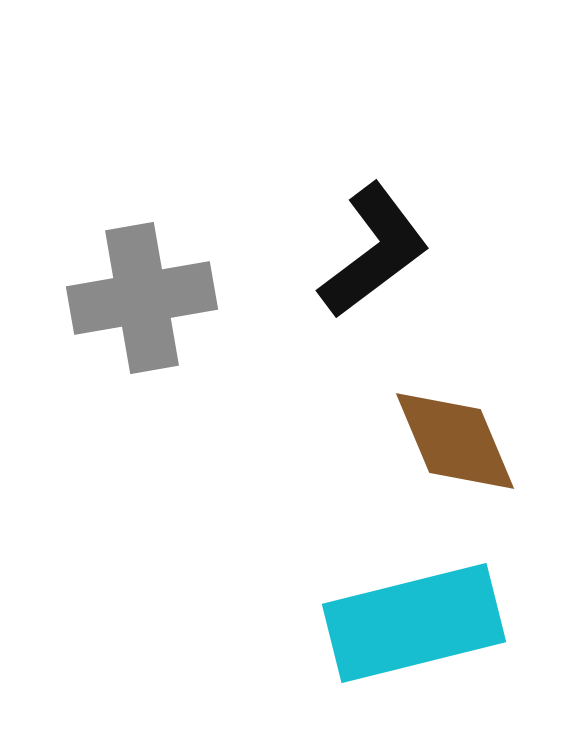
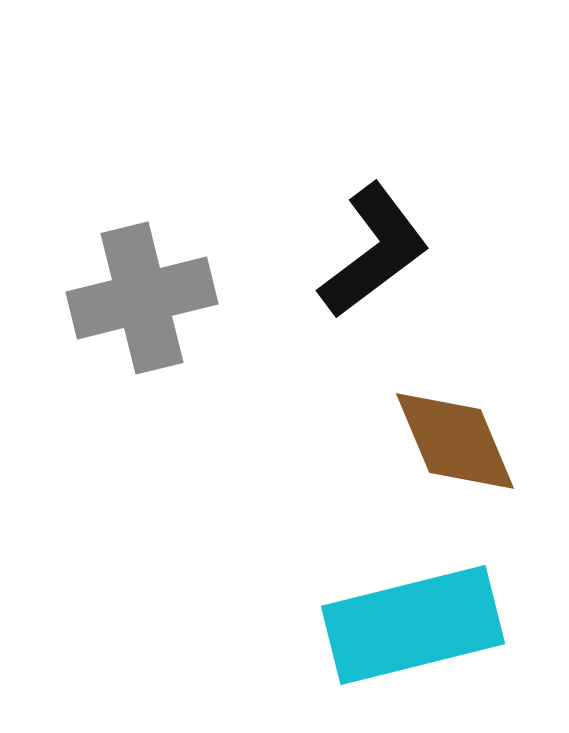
gray cross: rotated 4 degrees counterclockwise
cyan rectangle: moved 1 px left, 2 px down
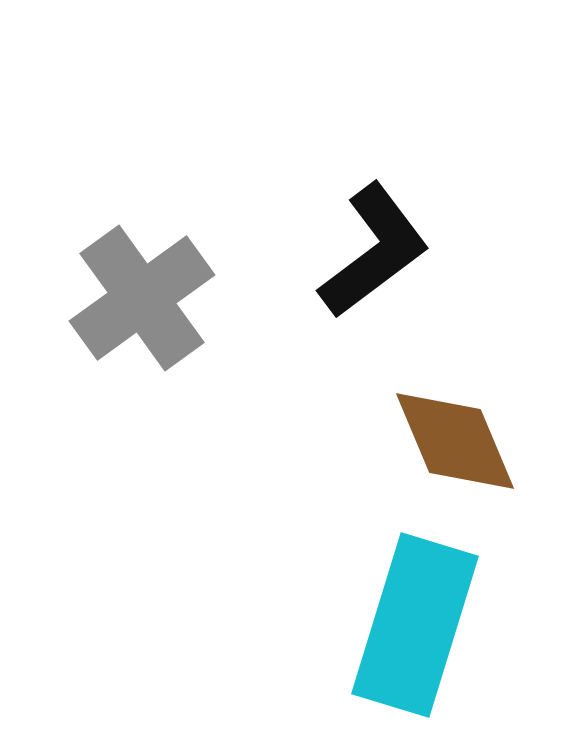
gray cross: rotated 22 degrees counterclockwise
cyan rectangle: moved 2 px right; rotated 59 degrees counterclockwise
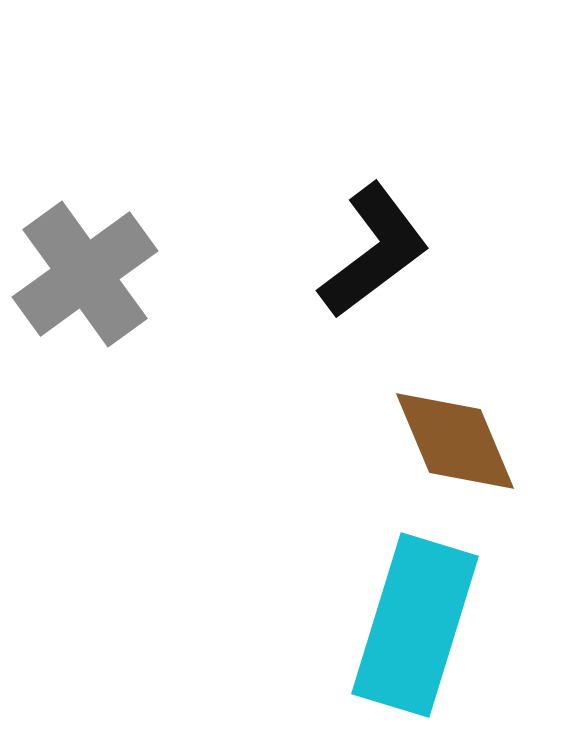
gray cross: moved 57 px left, 24 px up
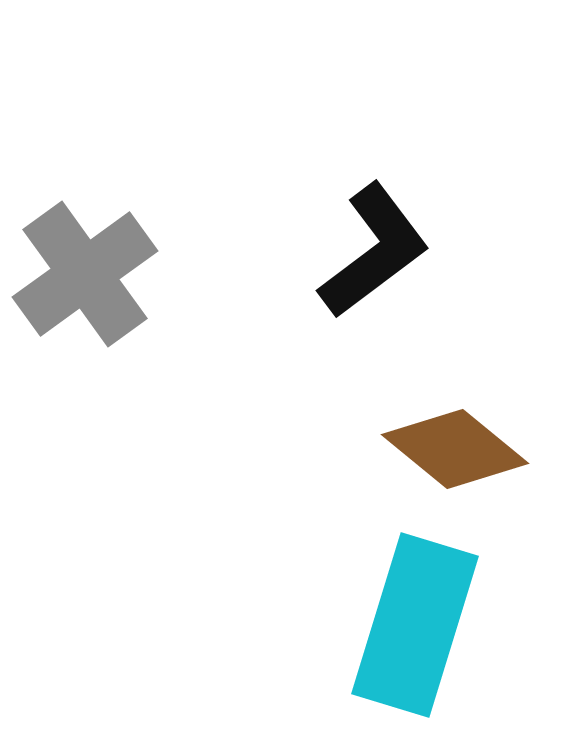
brown diamond: moved 8 px down; rotated 28 degrees counterclockwise
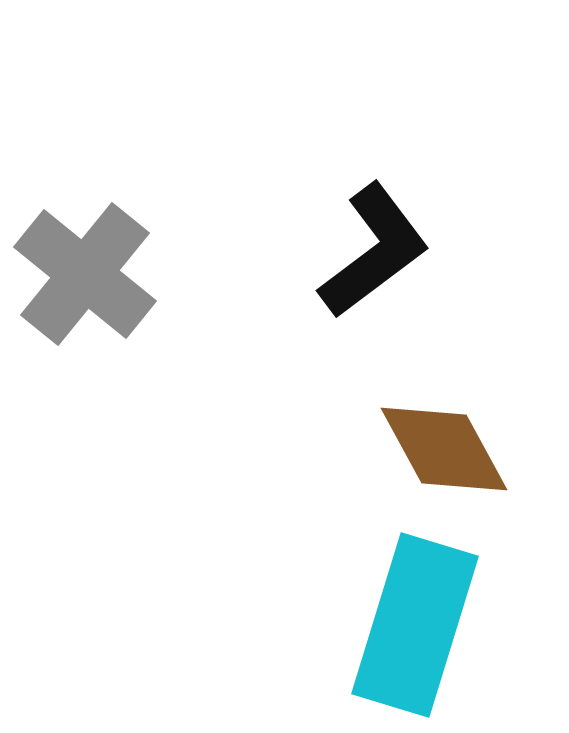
gray cross: rotated 15 degrees counterclockwise
brown diamond: moved 11 px left; rotated 22 degrees clockwise
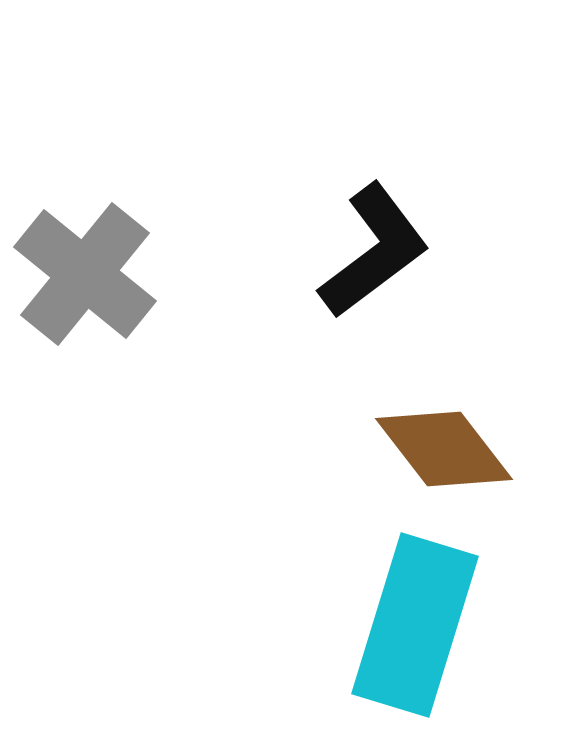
brown diamond: rotated 9 degrees counterclockwise
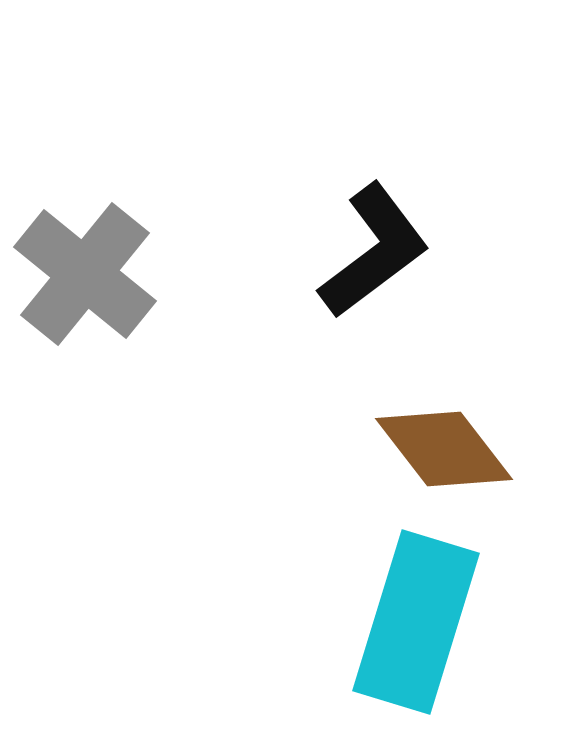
cyan rectangle: moved 1 px right, 3 px up
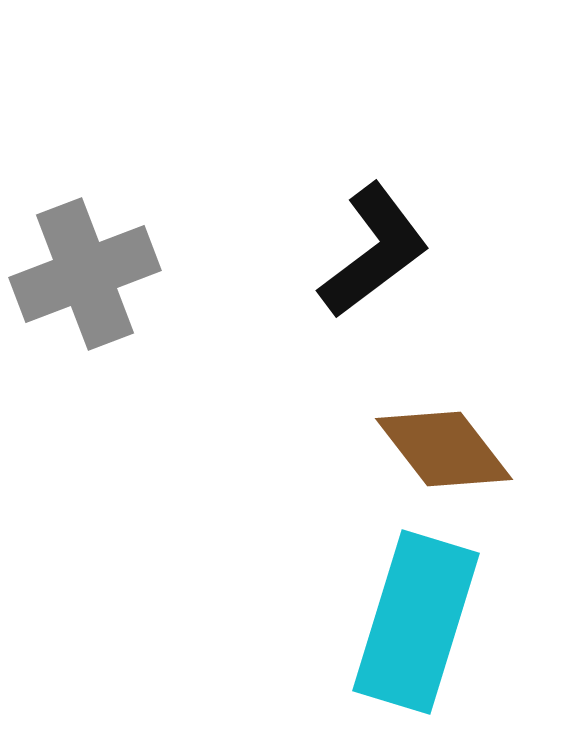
gray cross: rotated 30 degrees clockwise
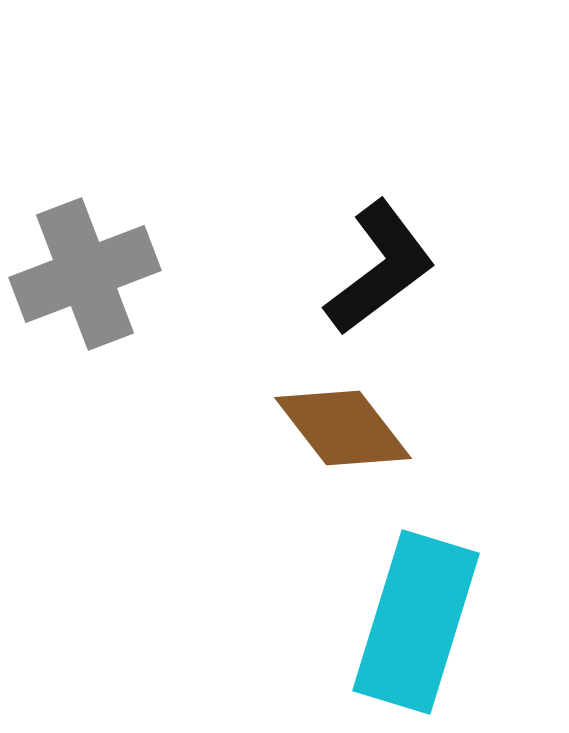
black L-shape: moved 6 px right, 17 px down
brown diamond: moved 101 px left, 21 px up
